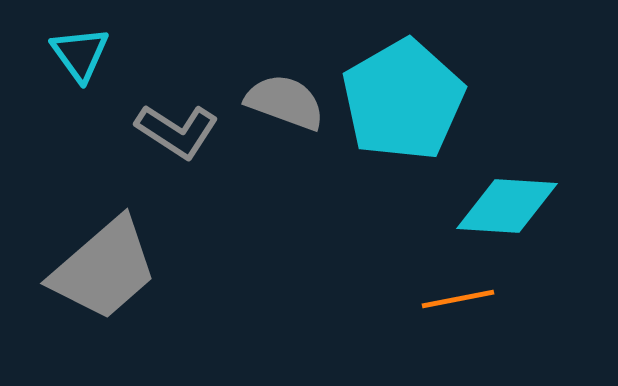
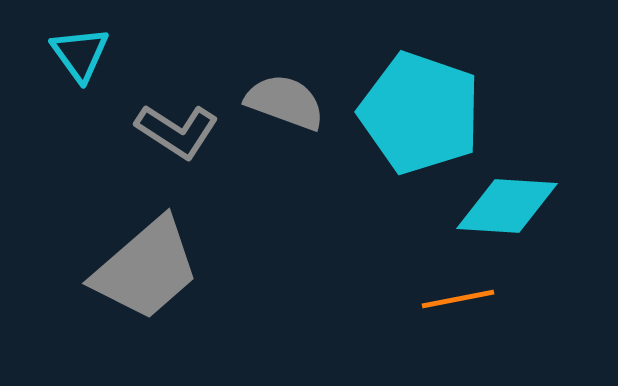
cyan pentagon: moved 17 px right, 13 px down; rotated 23 degrees counterclockwise
gray trapezoid: moved 42 px right
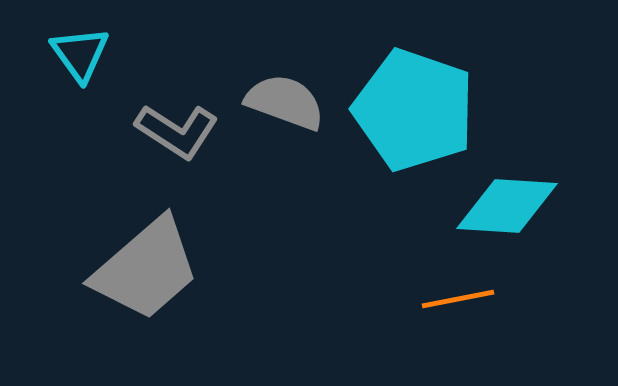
cyan pentagon: moved 6 px left, 3 px up
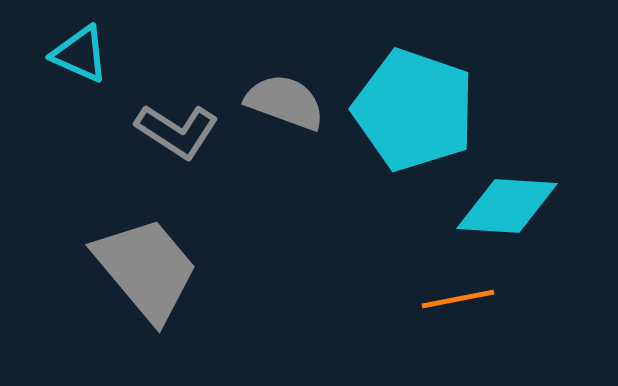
cyan triangle: rotated 30 degrees counterclockwise
gray trapezoid: rotated 89 degrees counterclockwise
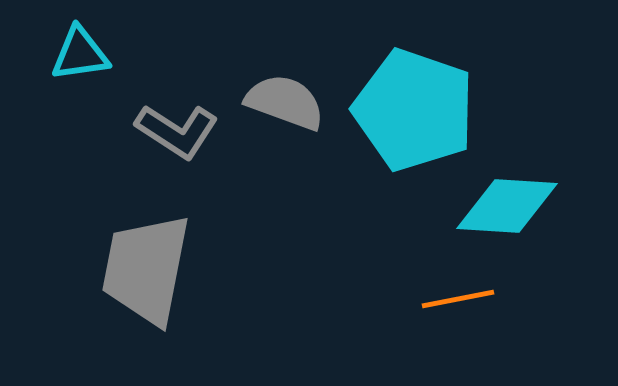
cyan triangle: rotated 32 degrees counterclockwise
gray trapezoid: rotated 129 degrees counterclockwise
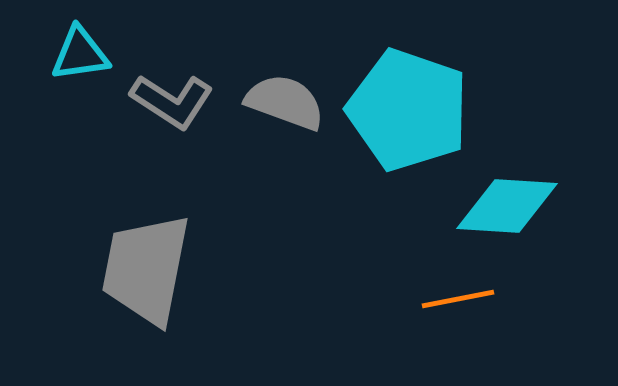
cyan pentagon: moved 6 px left
gray L-shape: moved 5 px left, 30 px up
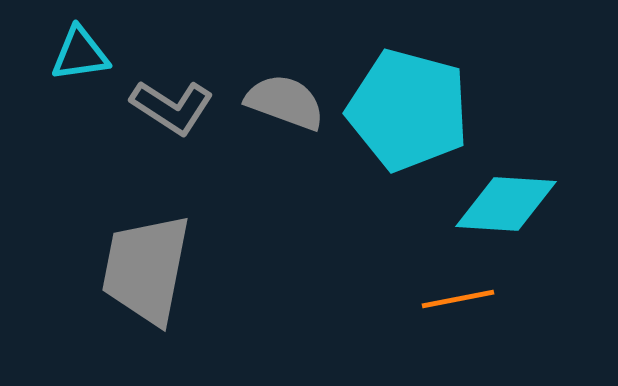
gray L-shape: moved 6 px down
cyan pentagon: rotated 4 degrees counterclockwise
cyan diamond: moved 1 px left, 2 px up
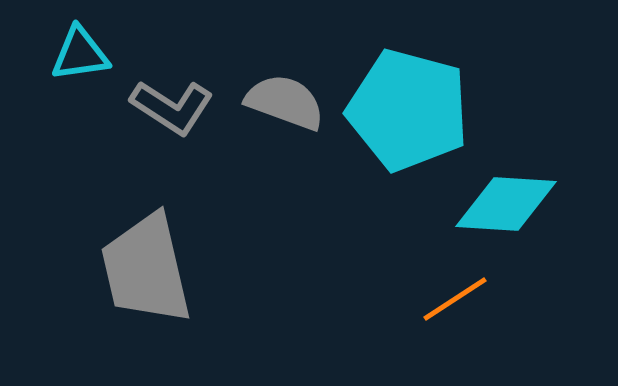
gray trapezoid: rotated 24 degrees counterclockwise
orange line: moved 3 px left; rotated 22 degrees counterclockwise
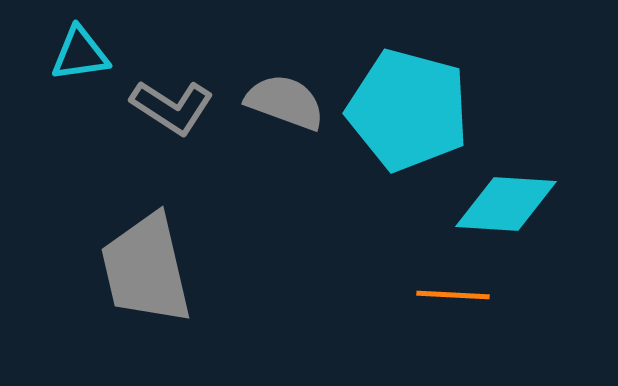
orange line: moved 2 px left, 4 px up; rotated 36 degrees clockwise
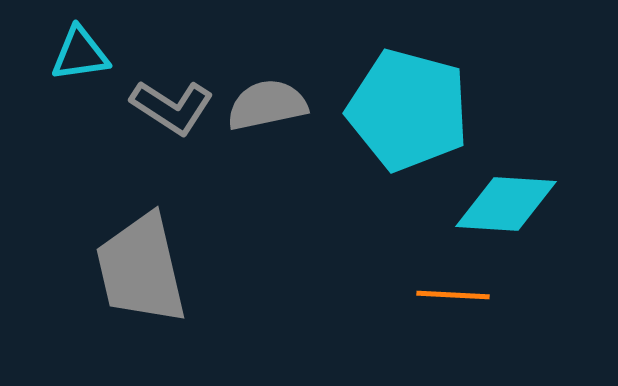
gray semicircle: moved 18 px left, 3 px down; rotated 32 degrees counterclockwise
gray trapezoid: moved 5 px left
